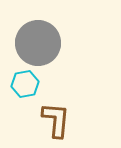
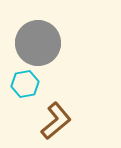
brown L-shape: moved 1 px down; rotated 45 degrees clockwise
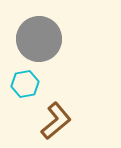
gray circle: moved 1 px right, 4 px up
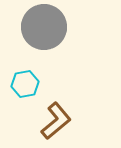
gray circle: moved 5 px right, 12 px up
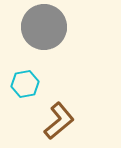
brown L-shape: moved 3 px right
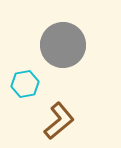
gray circle: moved 19 px right, 18 px down
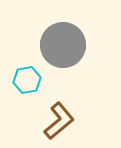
cyan hexagon: moved 2 px right, 4 px up
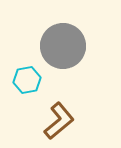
gray circle: moved 1 px down
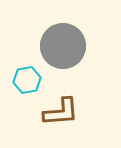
brown L-shape: moved 2 px right, 9 px up; rotated 36 degrees clockwise
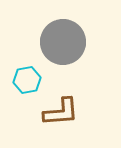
gray circle: moved 4 px up
